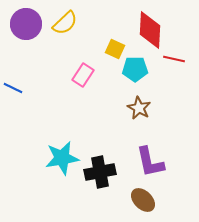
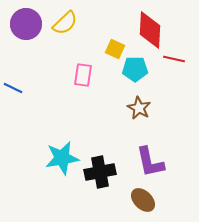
pink rectangle: rotated 25 degrees counterclockwise
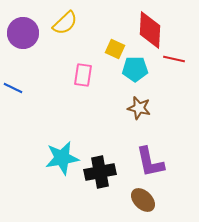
purple circle: moved 3 px left, 9 px down
brown star: rotated 15 degrees counterclockwise
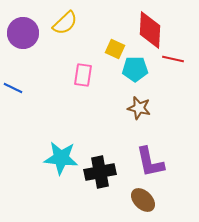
red line: moved 1 px left
cyan star: moved 1 px left; rotated 16 degrees clockwise
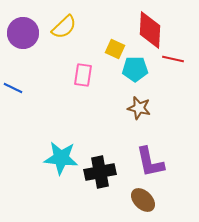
yellow semicircle: moved 1 px left, 4 px down
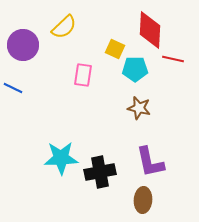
purple circle: moved 12 px down
cyan star: rotated 8 degrees counterclockwise
brown ellipse: rotated 50 degrees clockwise
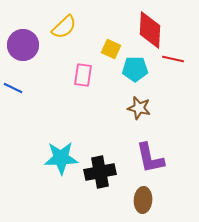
yellow square: moved 4 px left
purple L-shape: moved 4 px up
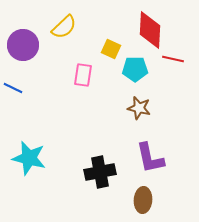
cyan star: moved 32 px left; rotated 16 degrees clockwise
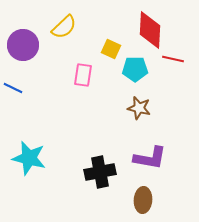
purple L-shape: rotated 68 degrees counterclockwise
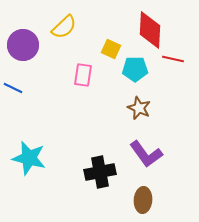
brown star: rotated 10 degrees clockwise
purple L-shape: moved 4 px left, 4 px up; rotated 44 degrees clockwise
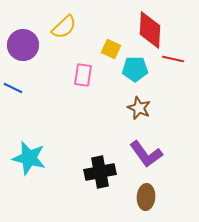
brown ellipse: moved 3 px right, 3 px up
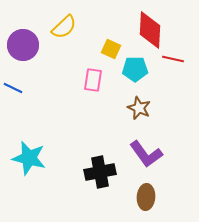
pink rectangle: moved 10 px right, 5 px down
